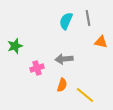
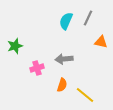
gray line: rotated 35 degrees clockwise
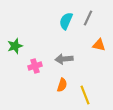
orange triangle: moved 2 px left, 3 px down
pink cross: moved 2 px left, 2 px up
yellow line: rotated 30 degrees clockwise
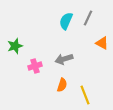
orange triangle: moved 3 px right, 2 px up; rotated 16 degrees clockwise
gray arrow: rotated 12 degrees counterclockwise
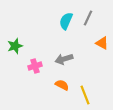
orange semicircle: rotated 80 degrees counterclockwise
